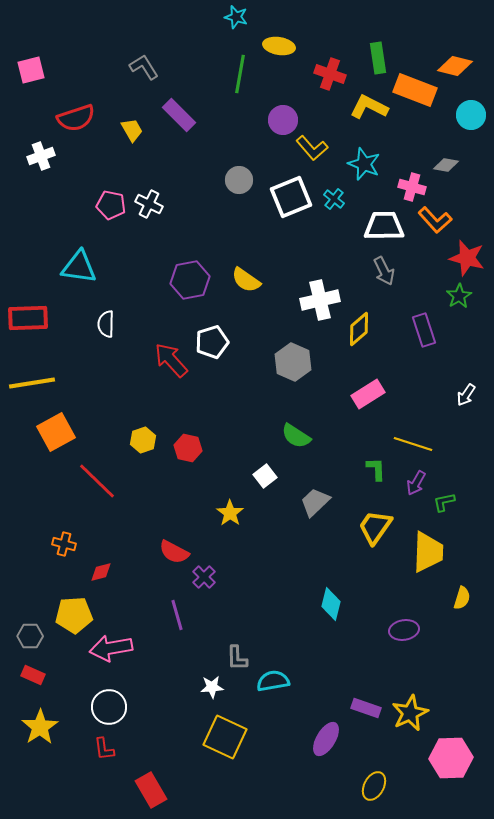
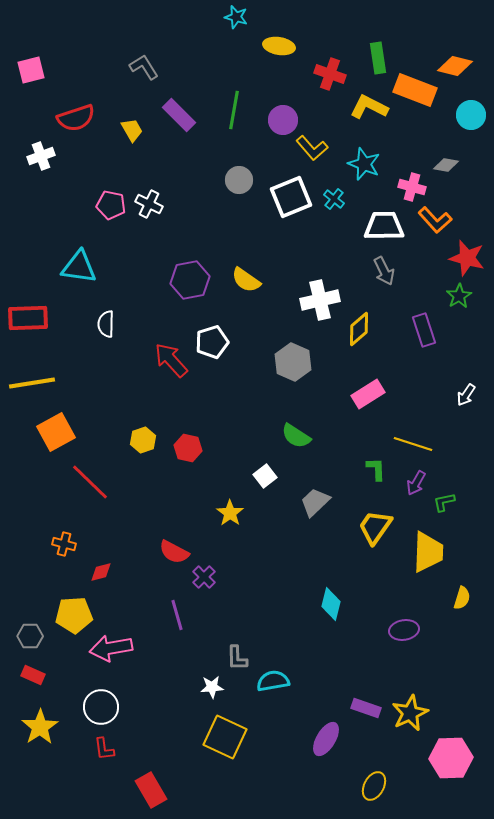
green line at (240, 74): moved 6 px left, 36 px down
red line at (97, 481): moved 7 px left, 1 px down
white circle at (109, 707): moved 8 px left
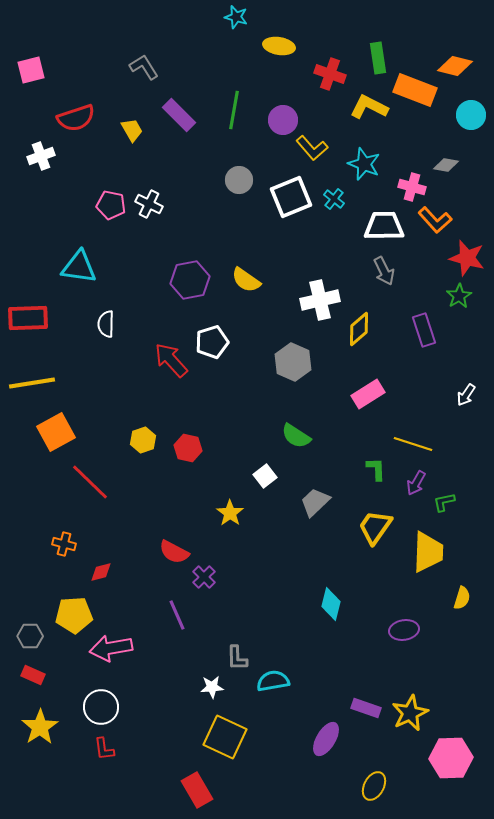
purple line at (177, 615): rotated 8 degrees counterclockwise
red rectangle at (151, 790): moved 46 px right
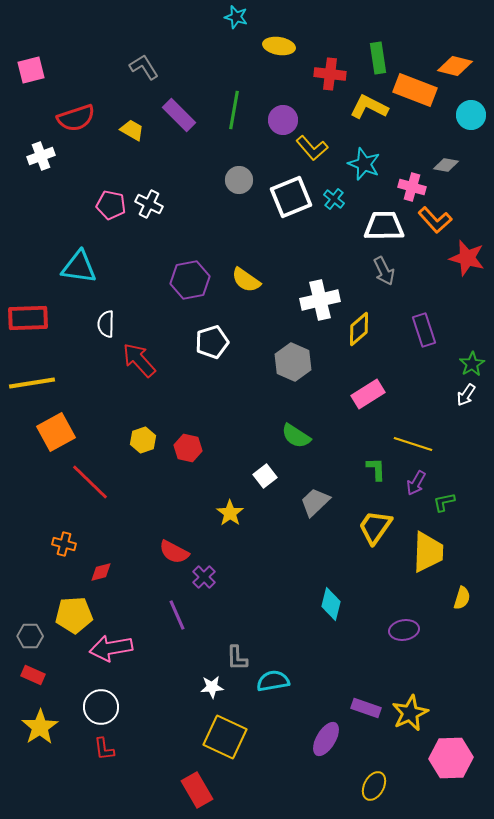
red cross at (330, 74): rotated 12 degrees counterclockwise
yellow trapezoid at (132, 130): rotated 30 degrees counterclockwise
green star at (459, 296): moved 13 px right, 68 px down
red arrow at (171, 360): moved 32 px left
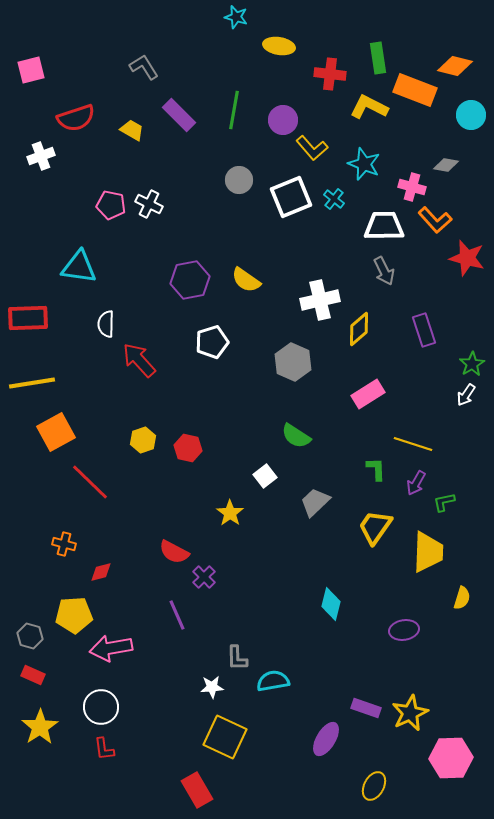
gray hexagon at (30, 636): rotated 15 degrees clockwise
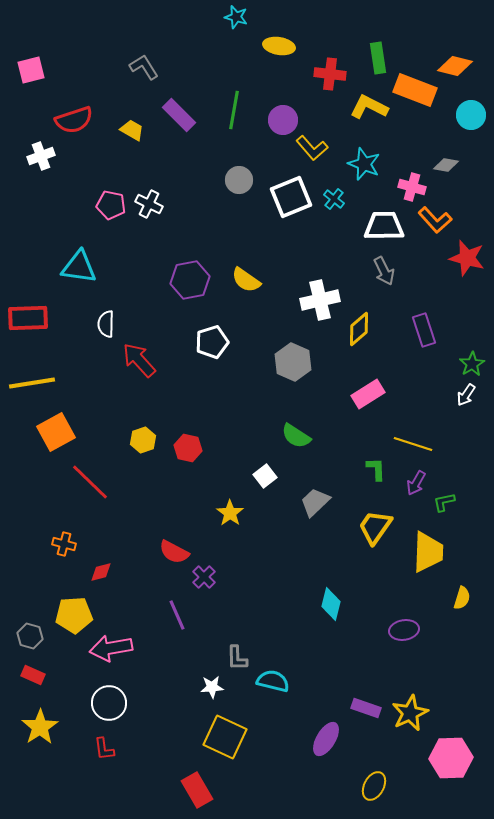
red semicircle at (76, 118): moved 2 px left, 2 px down
cyan semicircle at (273, 681): rotated 24 degrees clockwise
white circle at (101, 707): moved 8 px right, 4 px up
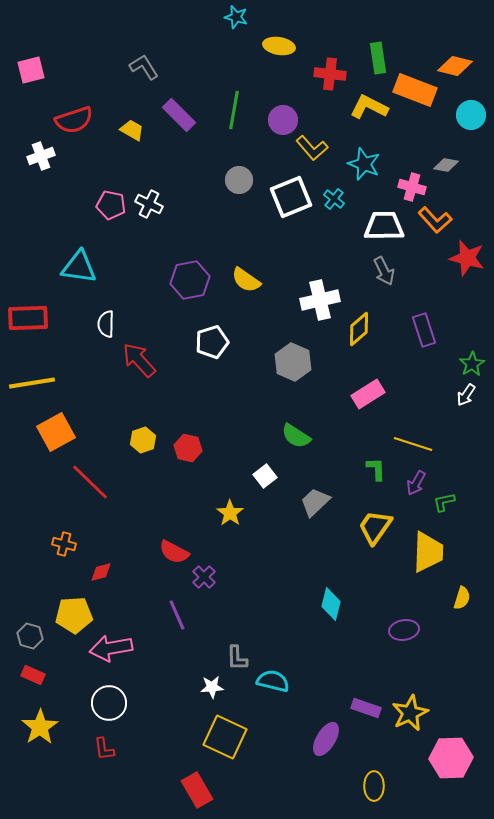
yellow ellipse at (374, 786): rotated 28 degrees counterclockwise
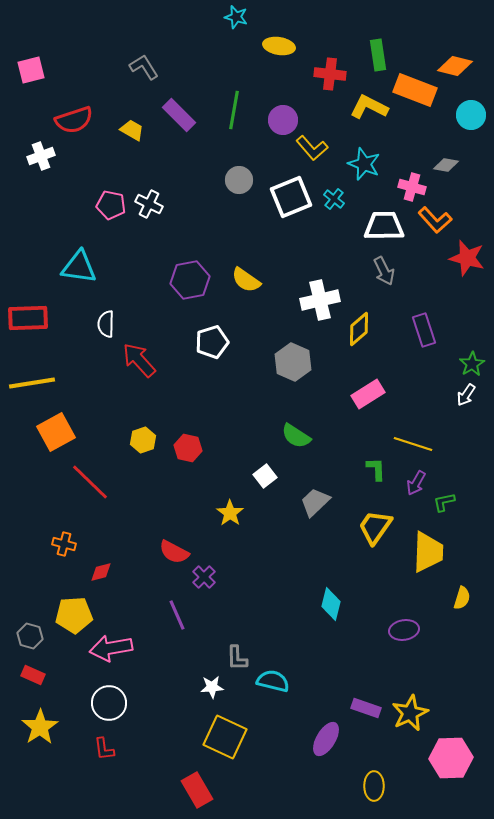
green rectangle at (378, 58): moved 3 px up
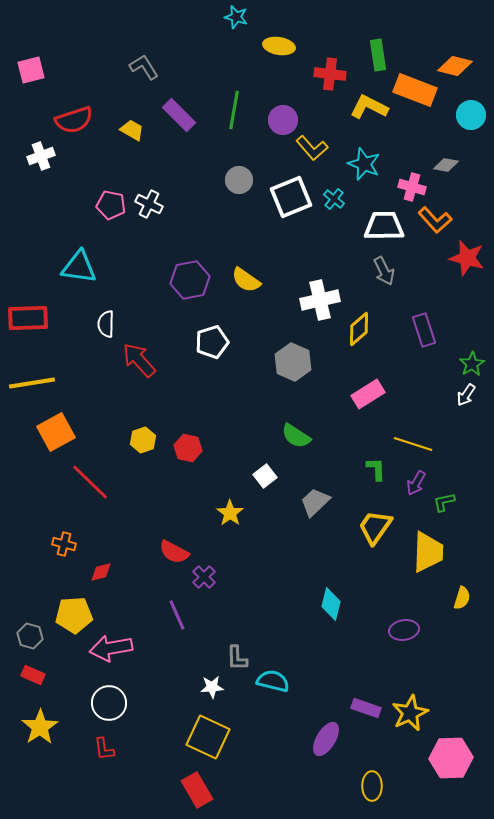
yellow square at (225, 737): moved 17 px left
yellow ellipse at (374, 786): moved 2 px left
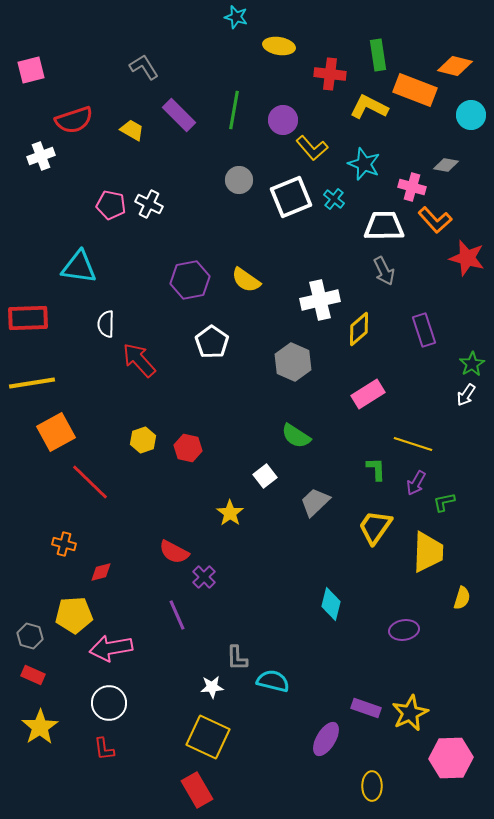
white pentagon at (212, 342): rotated 20 degrees counterclockwise
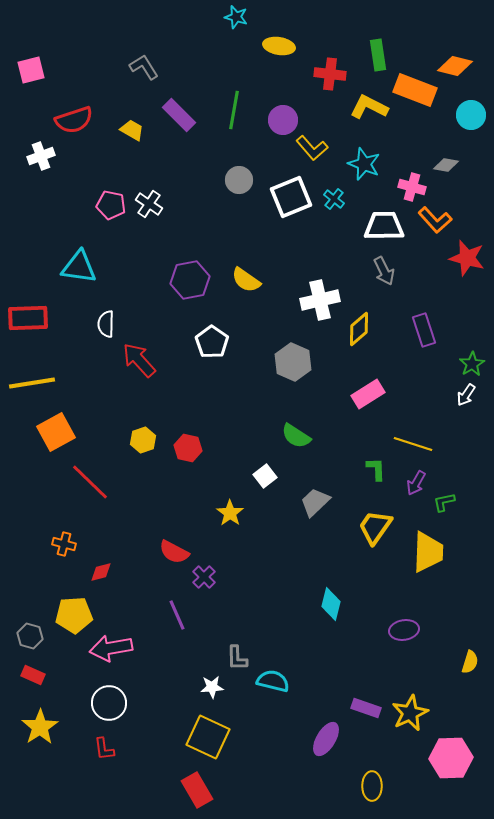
white cross at (149, 204): rotated 8 degrees clockwise
yellow semicircle at (462, 598): moved 8 px right, 64 px down
